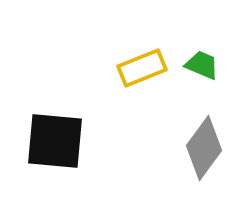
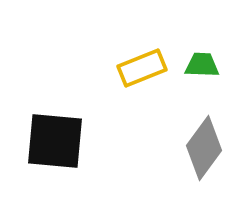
green trapezoid: rotated 21 degrees counterclockwise
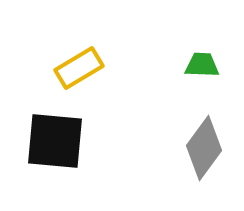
yellow rectangle: moved 63 px left; rotated 9 degrees counterclockwise
